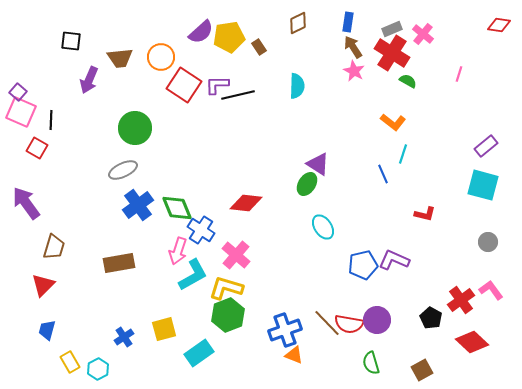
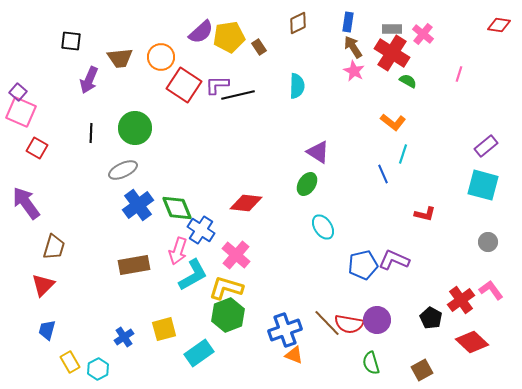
gray rectangle at (392, 29): rotated 24 degrees clockwise
black line at (51, 120): moved 40 px right, 13 px down
purple triangle at (318, 164): moved 12 px up
brown rectangle at (119, 263): moved 15 px right, 2 px down
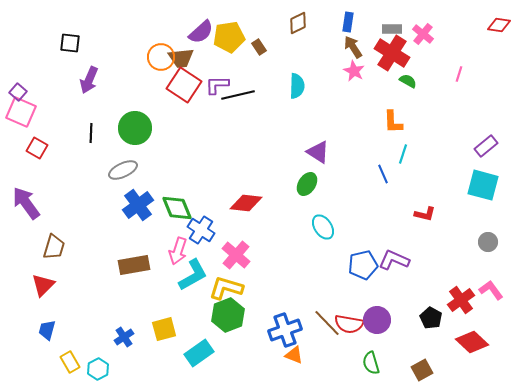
black square at (71, 41): moved 1 px left, 2 px down
brown trapezoid at (120, 58): moved 61 px right
orange L-shape at (393, 122): rotated 50 degrees clockwise
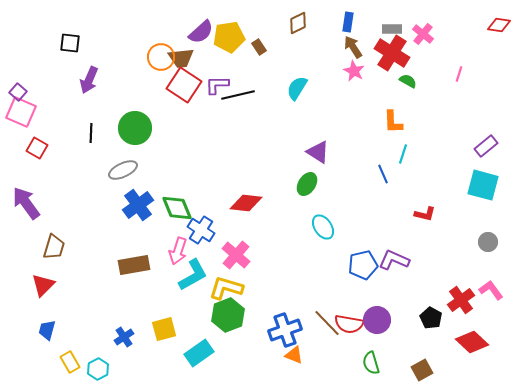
cyan semicircle at (297, 86): moved 2 px down; rotated 150 degrees counterclockwise
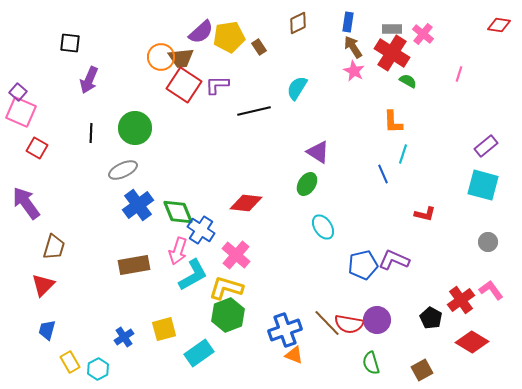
black line at (238, 95): moved 16 px right, 16 px down
green diamond at (177, 208): moved 1 px right, 4 px down
red diamond at (472, 342): rotated 12 degrees counterclockwise
